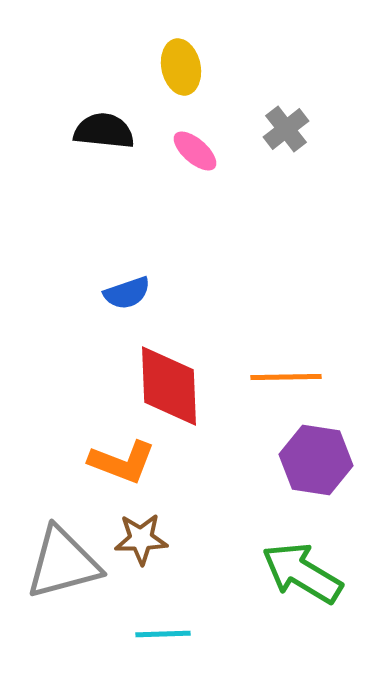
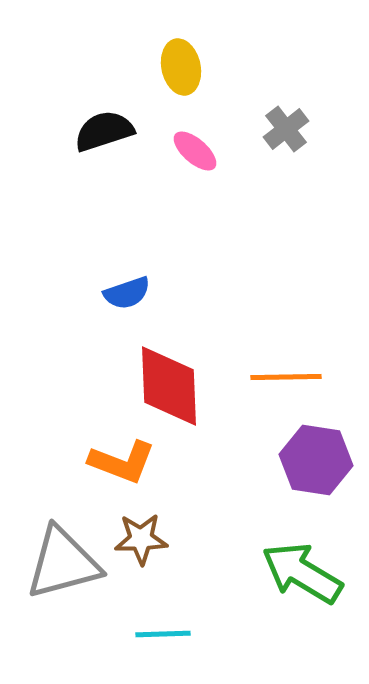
black semicircle: rotated 24 degrees counterclockwise
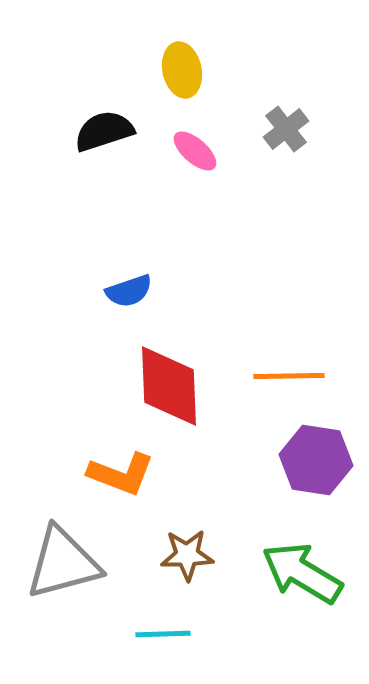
yellow ellipse: moved 1 px right, 3 px down
blue semicircle: moved 2 px right, 2 px up
orange line: moved 3 px right, 1 px up
orange L-shape: moved 1 px left, 12 px down
brown star: moved 46 px right, 16 px down
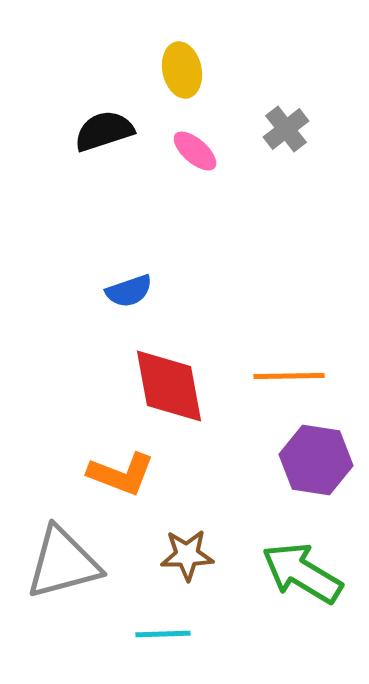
red diamond: rotated 8 degrees counterclockwise
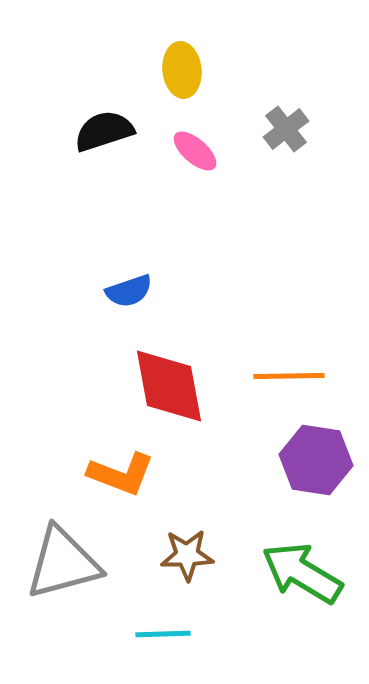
yellow ellipse: rotated 6 degrees clockwise
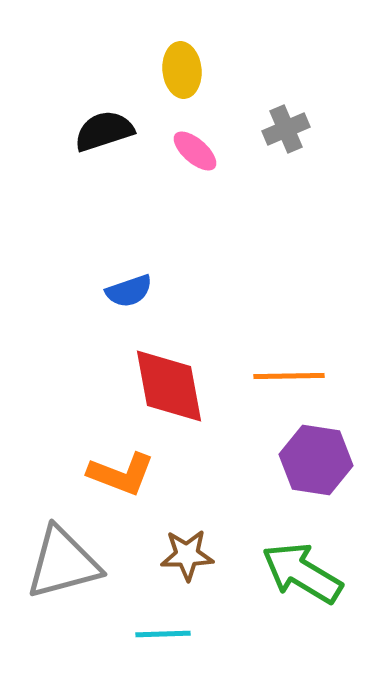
gray cross: rotated 15 degrees clockwise
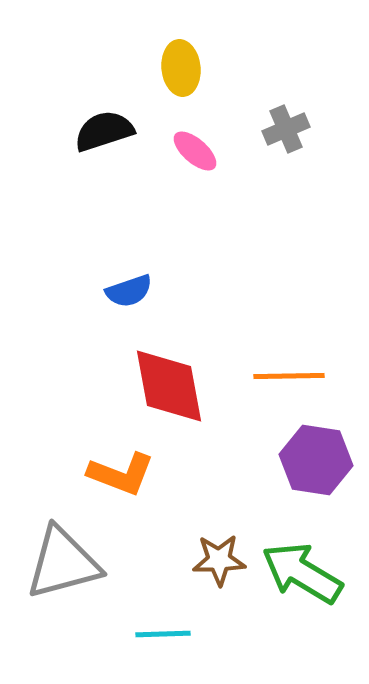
yellow ellipse: moved 1 px left, 2 px up
brown star: moved 32 px right, 5 px down
